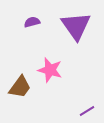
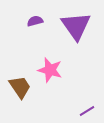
purple semicircle: moved 3 px right, 1 px up
brown trapezoid: rotated 70 degrees counterclockwise
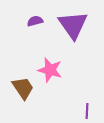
purple triangle: moved 3 px left, 1 px up
brown trapezoid: moved 3 px right, 1 px down
purple line: rotated 56 degrees counterclockwise
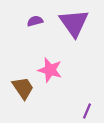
purple triangle: moved 1 px right, 2 px up
purple line: rotated 21 degrees clockwise
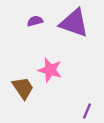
purple triangle: rotated 36 degrees counterclockwise
